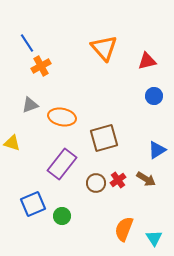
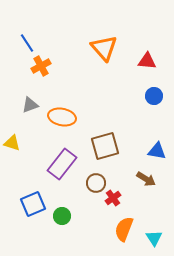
red triangle: rotated 18 degrees clockwise
brown square: moved 1 px right, 8 px down
blue triangle: moved 1 px down; rotated 42 degrees clockwise
red cross: moved 5 px left, 18 px down
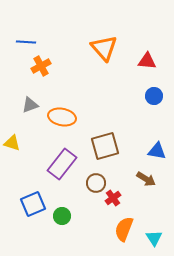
blue line: moved 1 px left, 1 px up; rotated 54 degrees counterclockwise
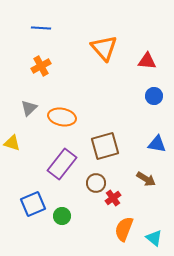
blue line: moved 15 px right, 14 px up
gray triangle: moved 1 px left, 3 px down; rotated 24 degrees counterclockwise
blue triangle: moved 7 px up
cyan triangle: rotated 18 degrees counterclockwise
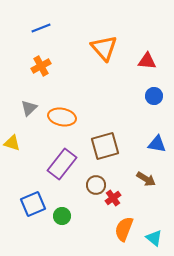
blue line: rotated 24 degrees counterclockwise
brown circle: moved 2 px down
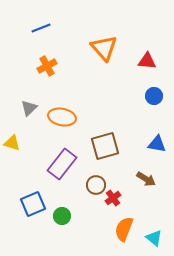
orange cross: moved 6 px right
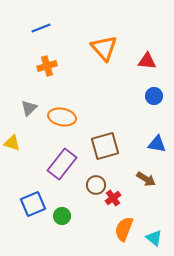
orange cross: rotated 12 degrees clockwise
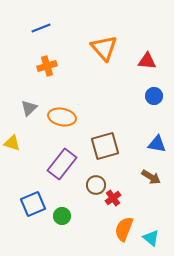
brown arrow: moved 5 px right, 2 px up
cyan triangle: moved 3 px left
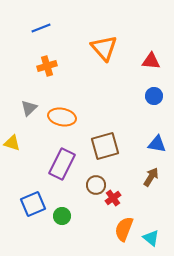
red triangle: moved 4 px right
purple rectangle: rotated 12 degrees counterclockwise
brown arrow: rotated 90 degrees counterclockwise
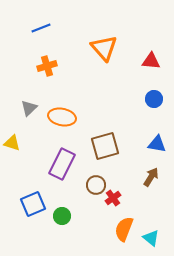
blue circle: moved 3 px down
